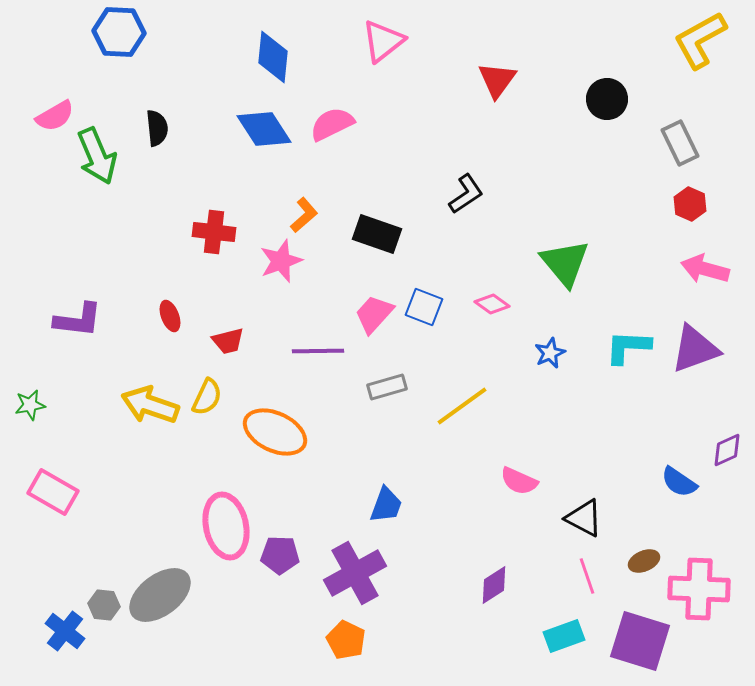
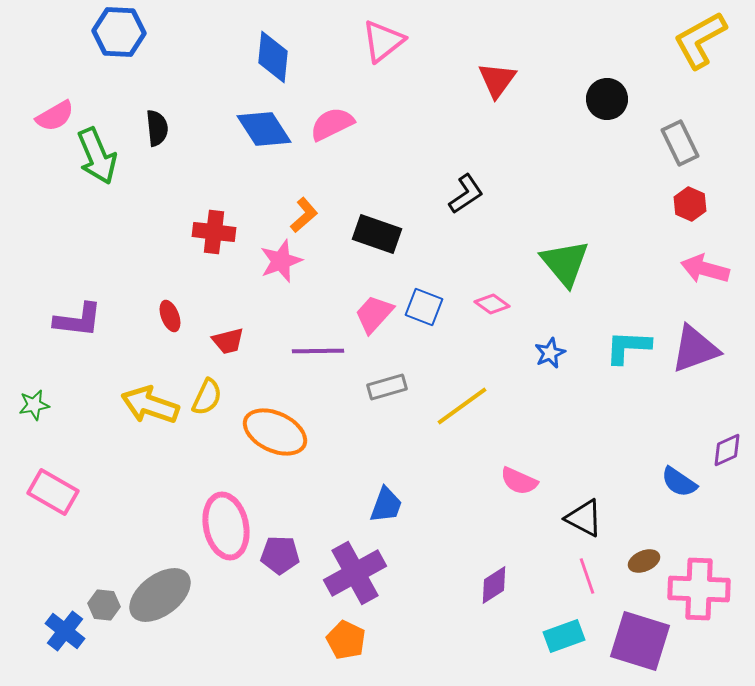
green star at (30, 405): moved 4 px right
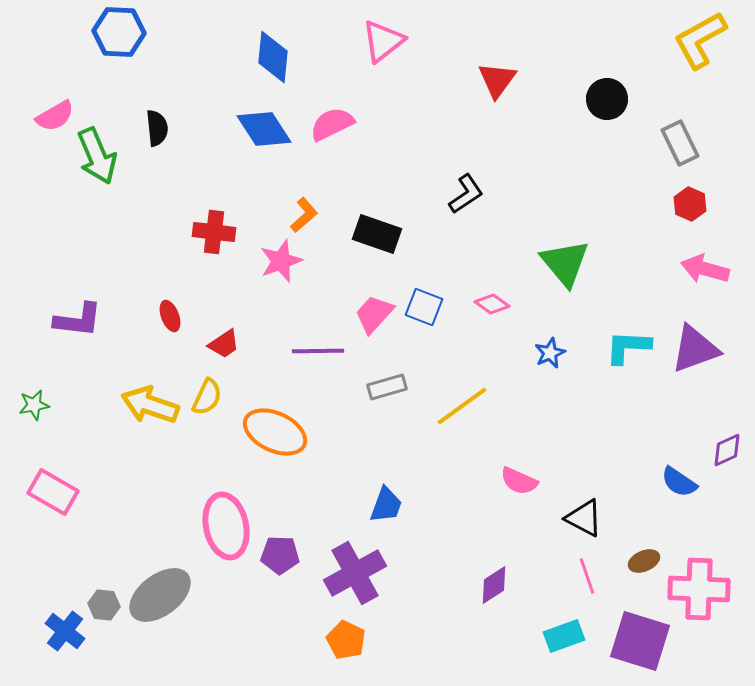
red trapezoid at (228, 341): moved 4 px left, 3 px down; rotated 20 degrees counterclockwise
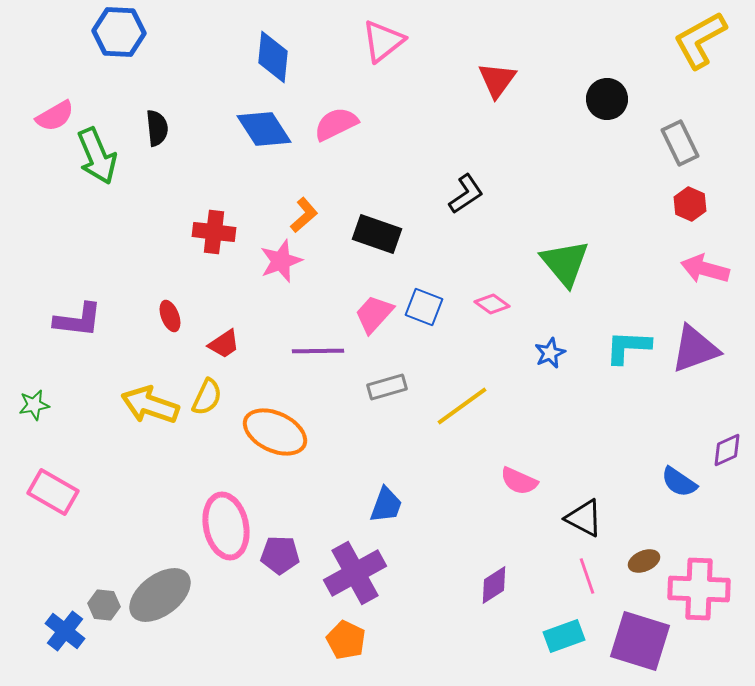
pink semicircle at (332, 124): moved 4 px right
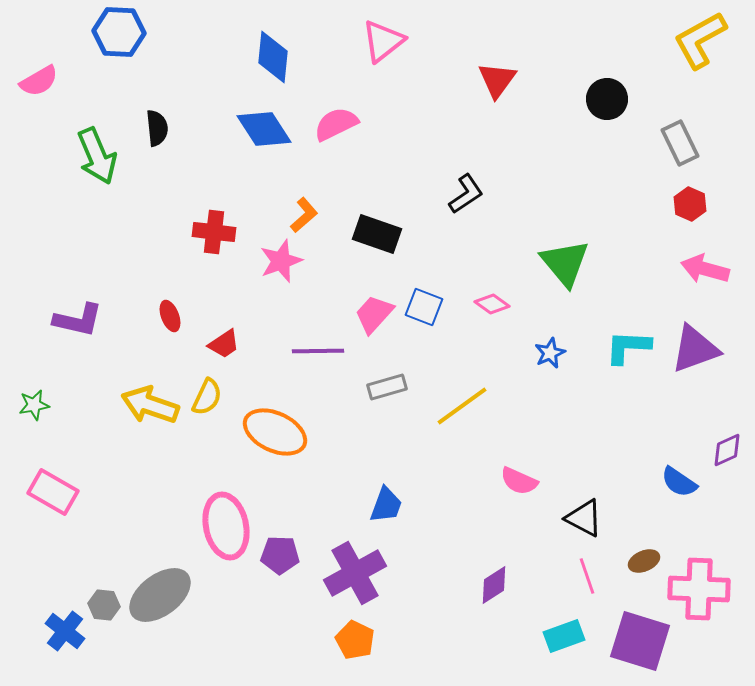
pink semicircle at (55, 116): moved 16 px left, 35 px up
purple L-shape at (78, 320): rotated 6 degrees clockwise
orange pentagon at (346, 640): moved 9 px right
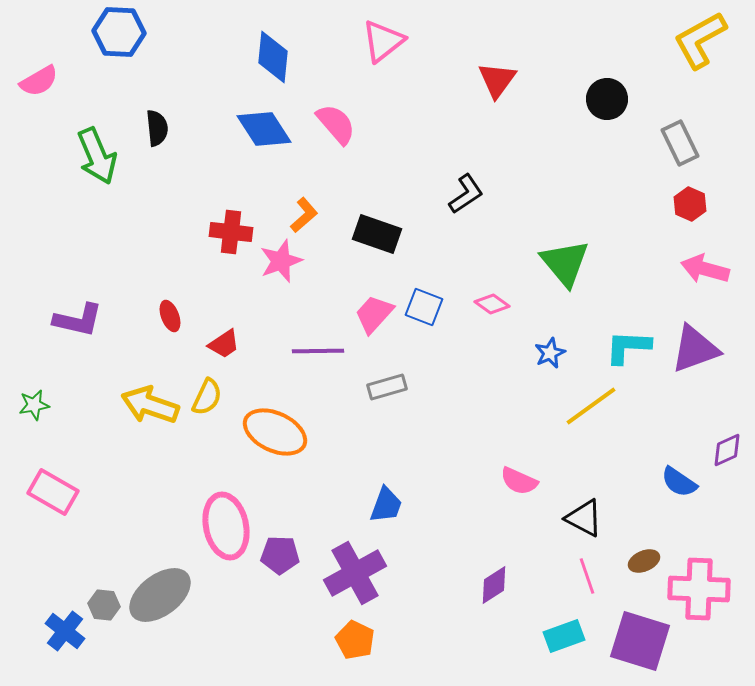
pink semicircle at (336, 124): rotated 75 degrees clockwise
red cross at (214, 232): moved 17 px right
yellow line at (462, 406): moved 129 px right
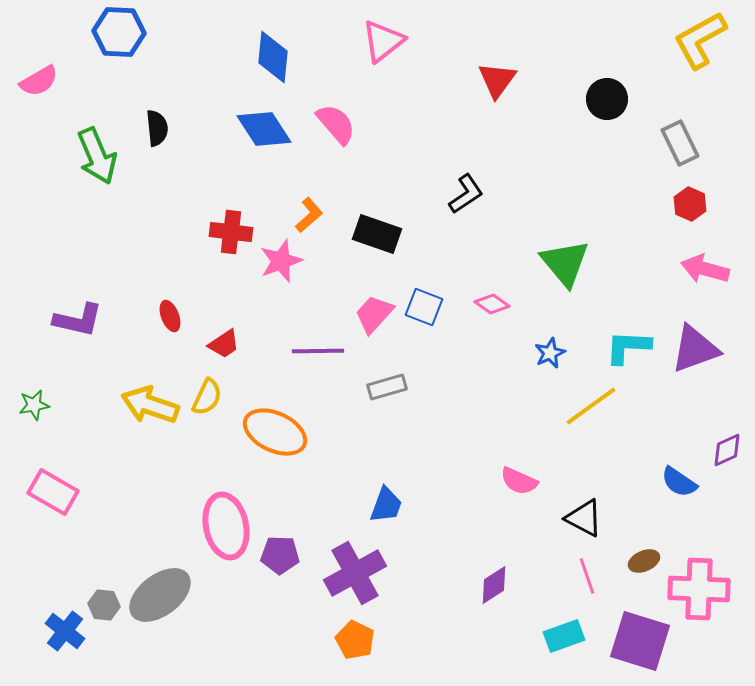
orange L-shape at (304, 215): moved 5 px right
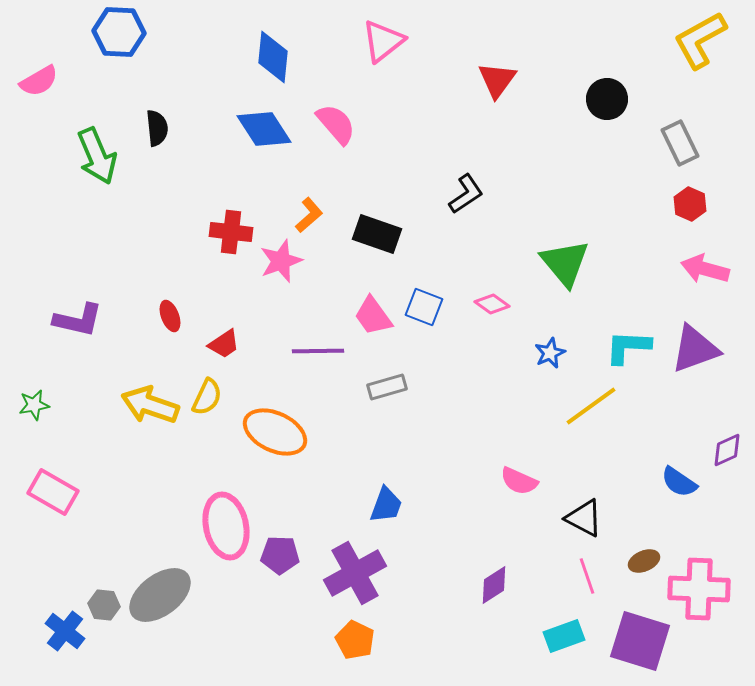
pink trapezoid at (374, 314): moved 1 px left, 2 px down; rotated 78 degrees counterclockwise
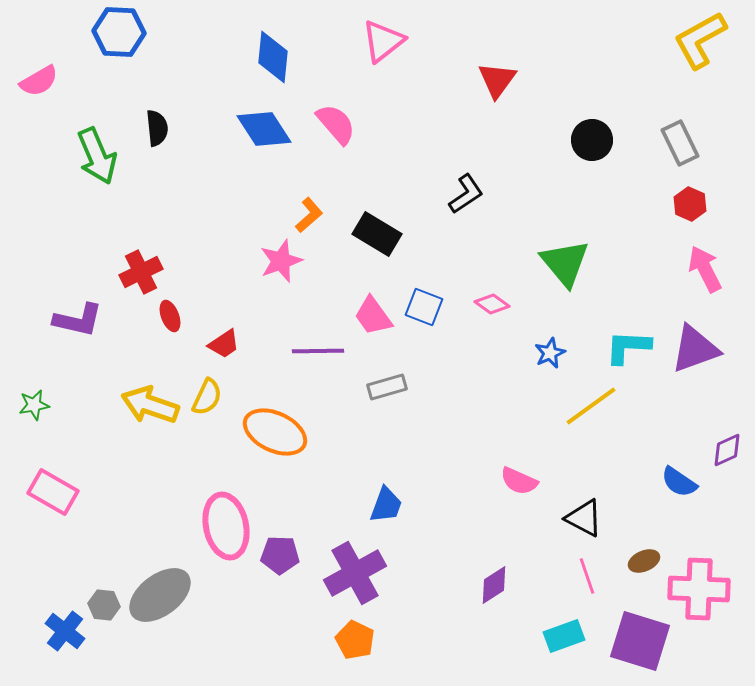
black circle at (607, 99): moved 15 px left, 41 px down
red cross at (231, 232): moved 90 px left, 40 px down; rotated 33 degrees counterclockwise
black rectangle at (377, 234): rotated 12 degrees clockwise
pink arrow at (705, 269): rotated 48 degrees clockwise
